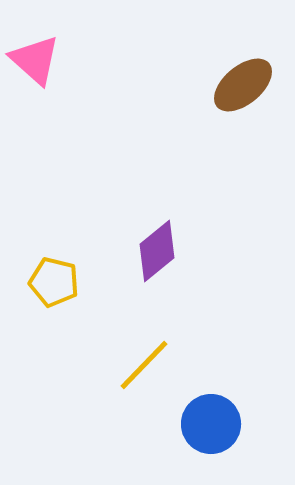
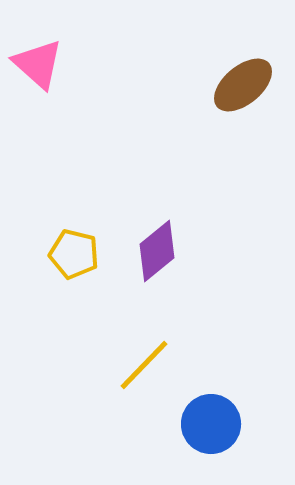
pink triangle: moved 3 px right, 4 px down
yellow pentagon: moved 20 px right, 28 px up
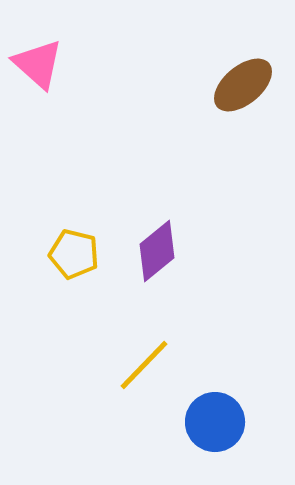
blue circle: moved 4 px right, 2 px up
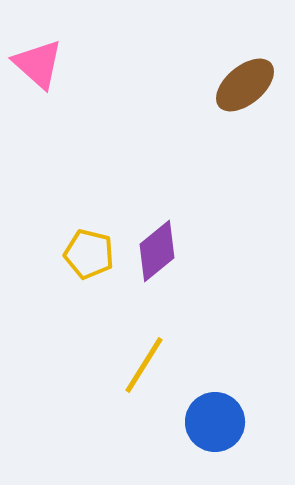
brown ellipse: moved 2 px right
yellow pentagon: moved 15 px right
yellow line: rotated 12 degrees counterclockwise
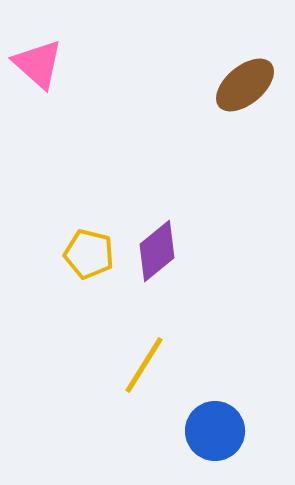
blue circle: moved 9 px down
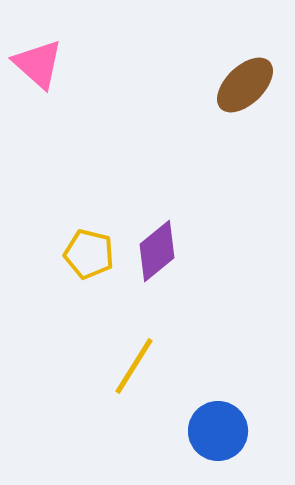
brown ellipse: rotated 4 degrees counterclockwise
yellow line: moved 10 px left, 1 px down
blue circle: moved 3 px right
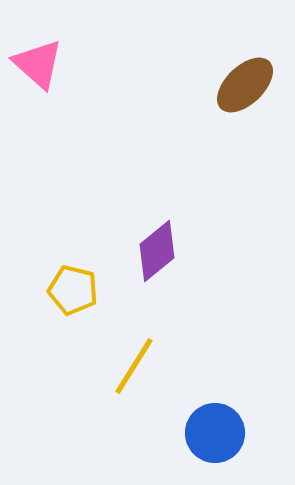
yellow pentagon: moved 16 px left, 36 px down
blue circle: moved 3 px left, 2 px down
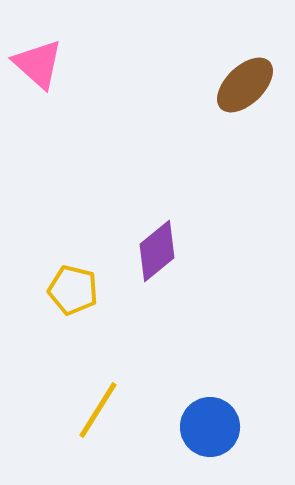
yellow line: moved 36 px left, 44 px down
blue circle: moved 5 px left, 6 px up
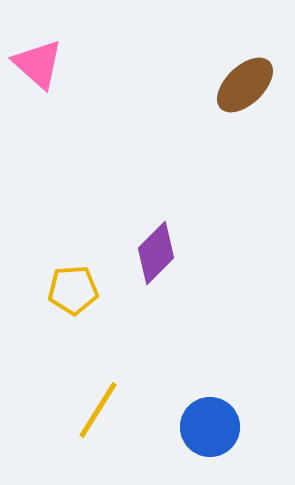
purple diamond: moved 1 px left, 2 px down; rotated 6 degrees counterclockwise
yellow pentagon: rotated 18 degrees counterclockwise
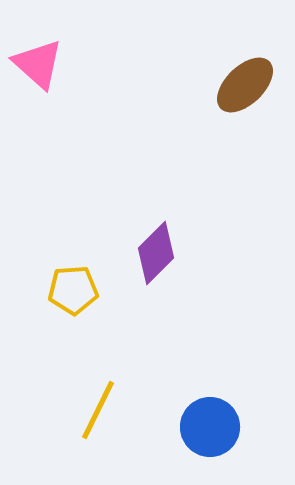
yellow line: rotated 6 degrees counterclockwise
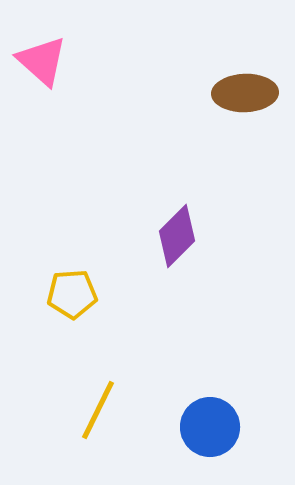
pink triangle: moved 4 px right, 3 px up
brown ellipse: moved 8 px down; rotated 42 degrees clockwise
purple diamond: moved 21 px right, 17 px up
yellow pentagon: moved 1 px left, 4 px down
